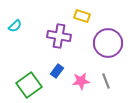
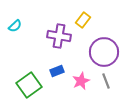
yellow rectangle: moved 1 px right, 4 px down; rotated 70 degrees counterclockwise
purple circle: moved 4 px left, 9 px down
blue rectangle: rotated 32 degrees clockwise
pink star: rotated 18 degrees counterclockwise
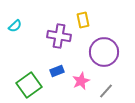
yellow rectangle: rotated 49 degrees counterclockwise
gray line: moved 10 px down; rotated 63 degrees clockwise
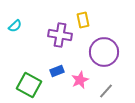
purple cross: moved 1 px right, 1 px up
pink star: moved 1 px left, 1 px up
green square: rotated 25 degrees counterclockwise
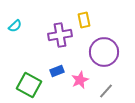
yellow rectangle: moved 1 px right
purple cross: rotated 20 degrees counterclockwise
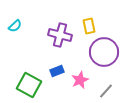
yellow rectangle: moved 5 px right, 6 px down
purple cross: rotated 25 degrees clockwise
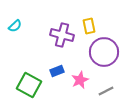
purple cross: moved 2 px right
gray line: rotated 21 degrees clockwise
